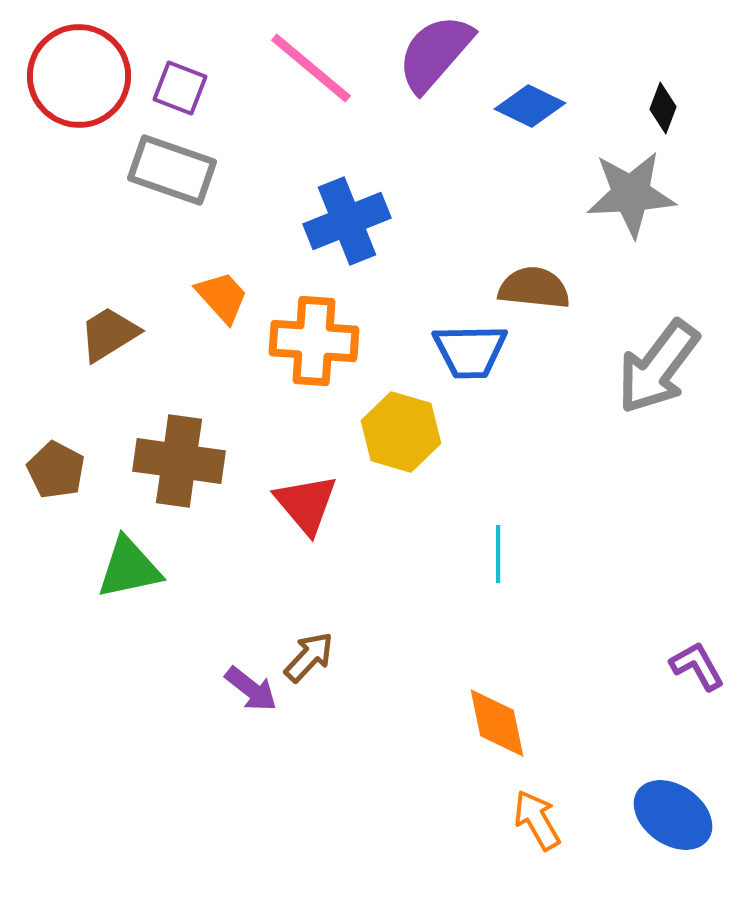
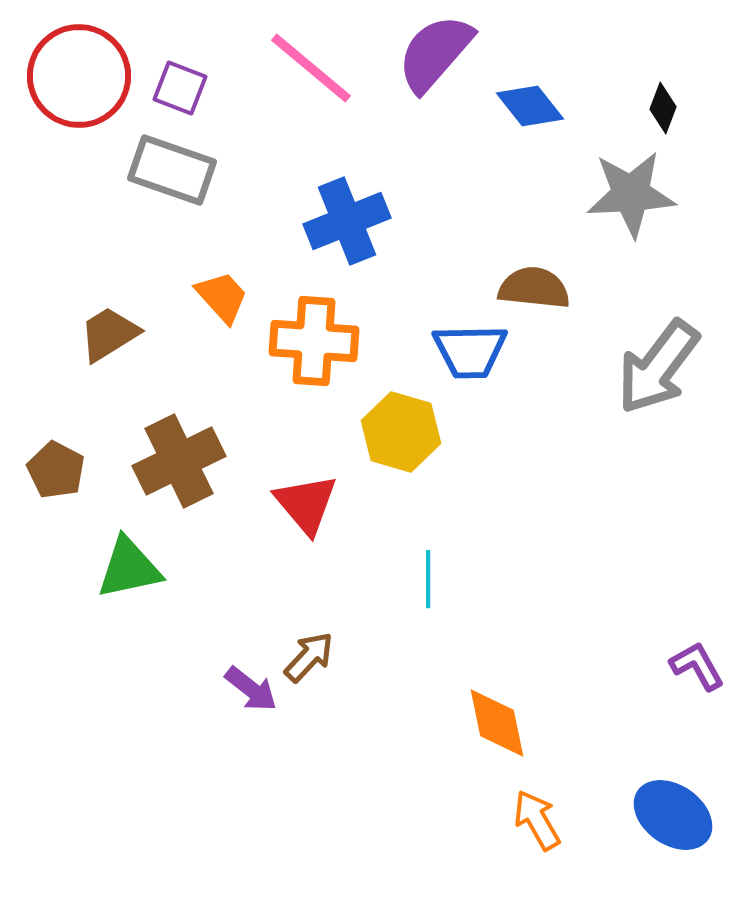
blue diamond: rotated 26 degrees clockwise
brown cross: rotated 34 degrees counterclockwise
cyan line: moved 70 px left, 25 px down
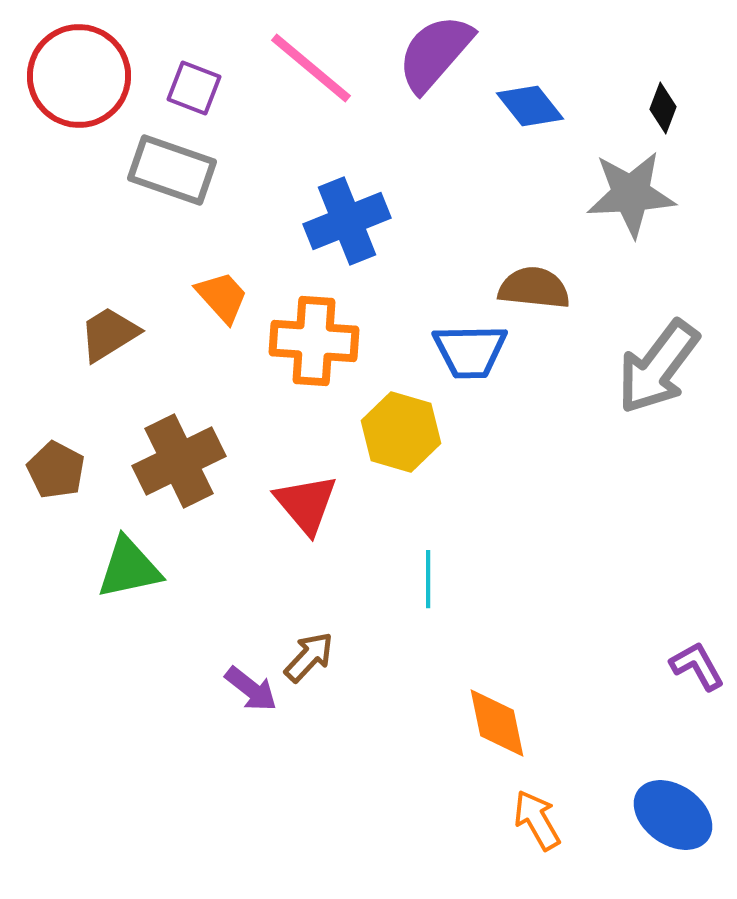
purple square: moved 14 px right
